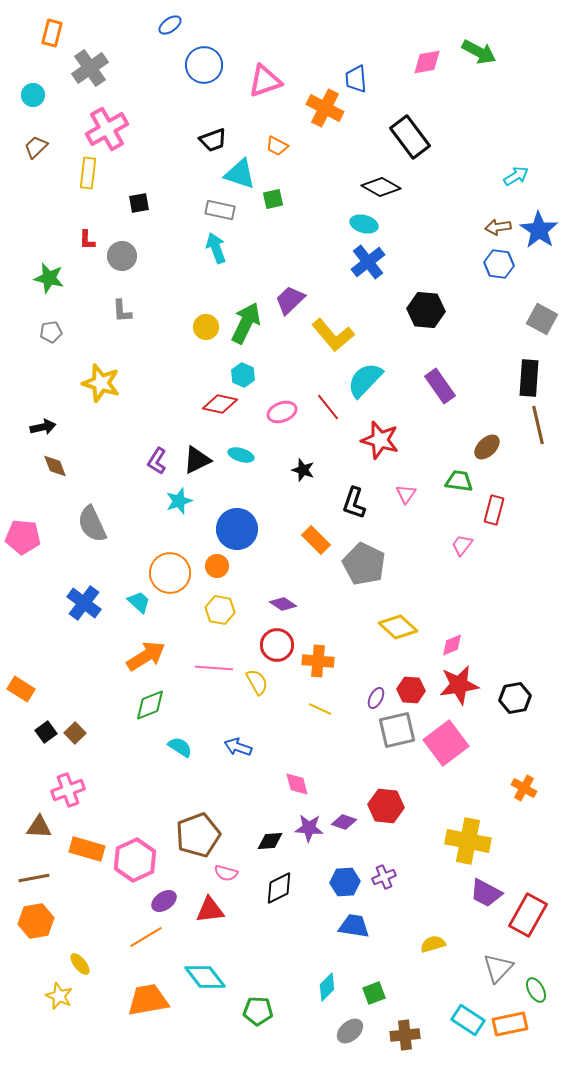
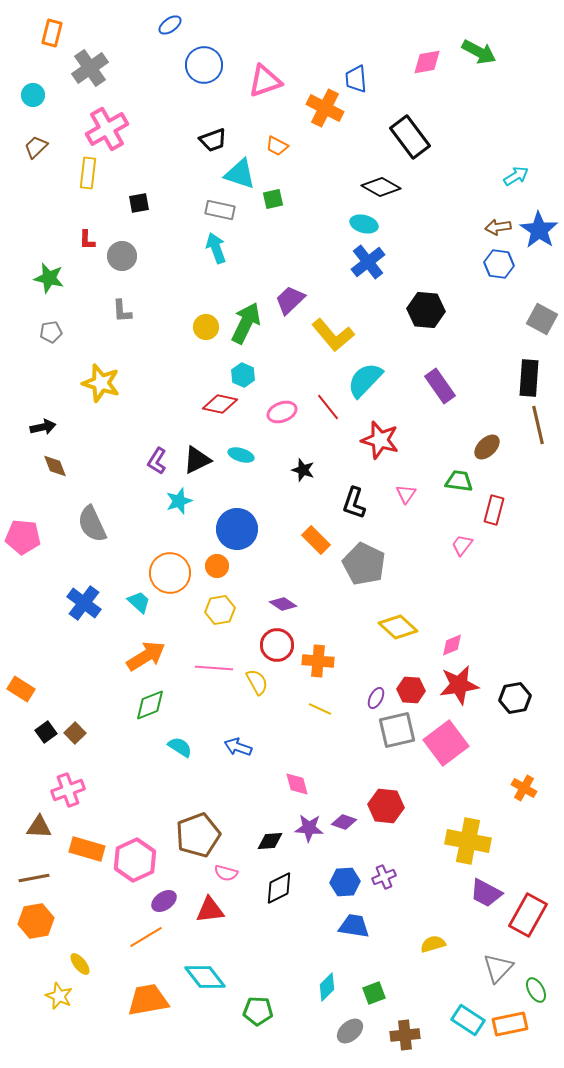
yellow hexagon at (220, 610): rotated 20 degrees counterclockwise
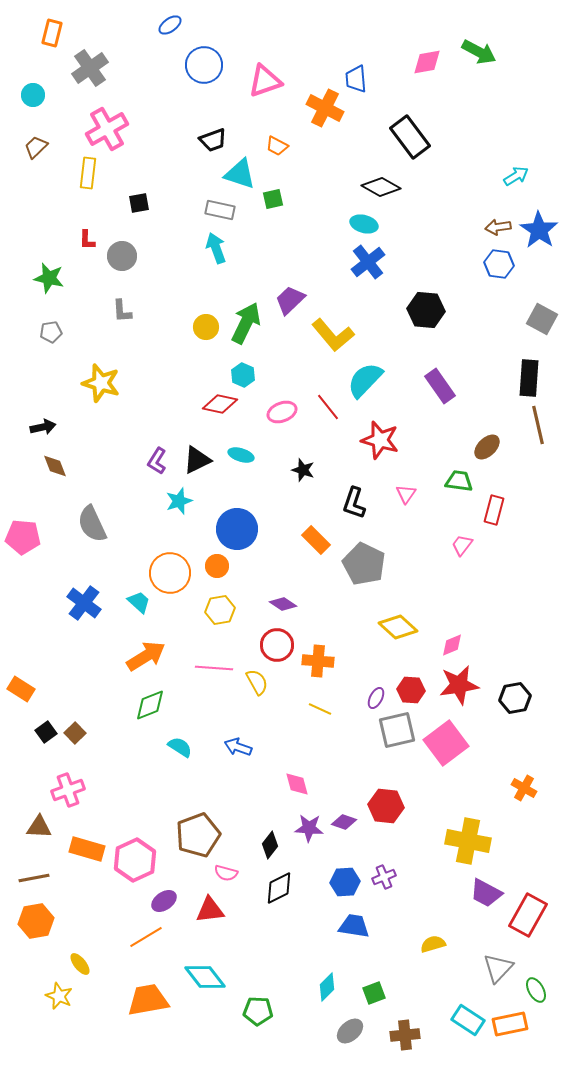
black diamond at (270, 841): moved 4 px down; rotated 48 degrees counterclockwise
